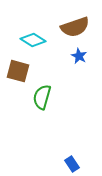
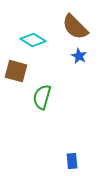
brown semicircle: rotated 64 degrees clockwise
brown square: moved 2 px left
blue rectangle: moved 3 px up; rotated 28 degrees clockwise
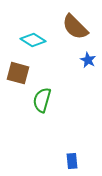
blue star: moved 9 px right, 4 px down
brown square: moved 2 px right, 2 px down
green semicircle: moved 3 px down
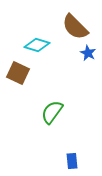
cyan diamond: moved 4 px right, 5 px down; rotated 15 degrees counterclockwise
blue star: moved 7 px up
brown square: rotated 10 degrees clockwise
green semicircle: moved 10 px right, 12 px down; rotated 20 degrees clockwise
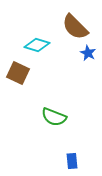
green semicircle: moved 2 px right, 5 px down; rotated 105 degrees counterclockwise
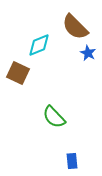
cyan diamond: moved 2 px right; rotated 40 degrees counterclockwise
green semicircle: rotated 25 degrees clockwise
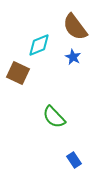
brown semicircle: rotated 8 degrees clockwise
blue star: moved 15 px left, 4 px down
blue rectangle: moved 2 px right, 1 px up; rotated 28 degrees counterclockwise
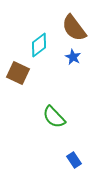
brown semicircle: moved 1 px left, 1 px down
cyan diamond: rotated 15 degrees counterclockwise
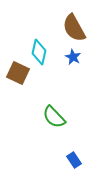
brown semicircle: rotated 8 degrees clockwise
cyan diamond: moved 7 px down; rotated 40 degrees counterclockwise
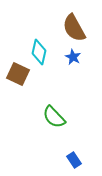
brown square: moved 1 px down
